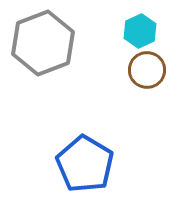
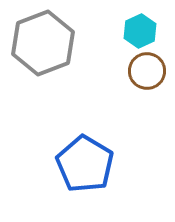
brown circle: moved 1 px down
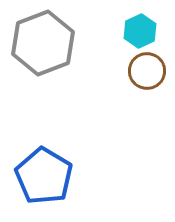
blue pentagon: moved 41 px left, 12 px down
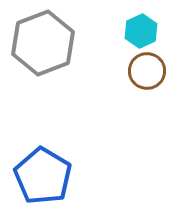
cyan hexagon: moved 1 px right
blue pentagon: moved 1 px left
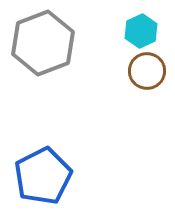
blue pentagon: rotated 14 degrees clockwise
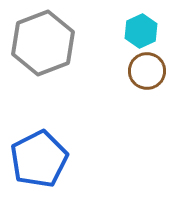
blue pentagon: moved 4 px left, 17 px up
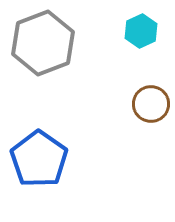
brown circle: moved 4 px right, 33 px down
blue pentagon: rotated 10 degrees counterclockwise
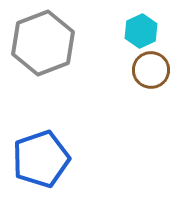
brown circle: moved 34 px up
blue pentagon: moved 2 px right; rotated 18 degrees clockwise
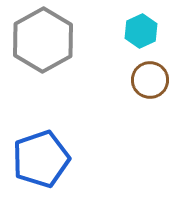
gray hexagon: moved 3 px up; rotated 8 degrees counterclockwise
brown circle: moved 1 px left, 10 px down
